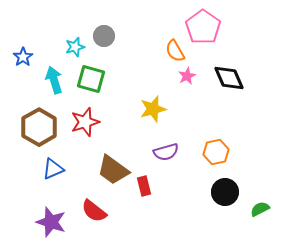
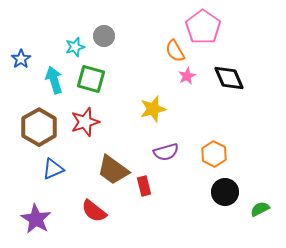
blue star: moved 2 px left, 2 px down
orange hexagon: moved 2 px left, 2 px down; rotated 20 degrees counterclockwise
purple star: moved 15 px left, 3 px up; rotated 12 degrees clockwise
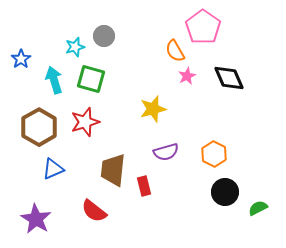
brown trapezoid: rotated 60 degrees clockwise
green semicircle: moved 2 px left, 1 px up
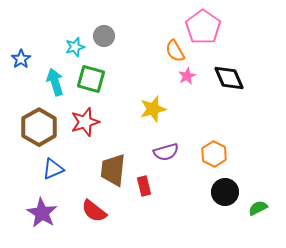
cyan arrow: moved 1 px right, 2 px down
purple star: moved 6 px right, 6 px up
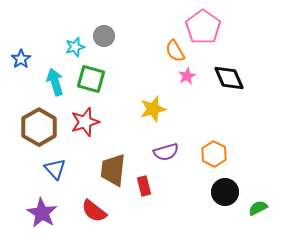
blue triangle: moved 2 px right; rotated 50 degrees counterclockwise
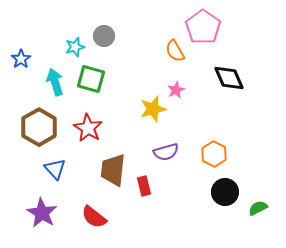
pink star: moved 11 px left, 14 px down
red star: moved 3 px right, 6 px down; rotated 24 degrees counterclockwise
red semicircle: moved 6 px down
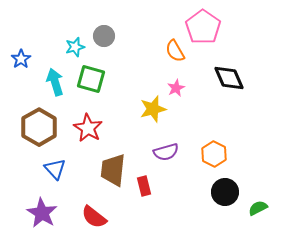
pink star: moved 2 px up
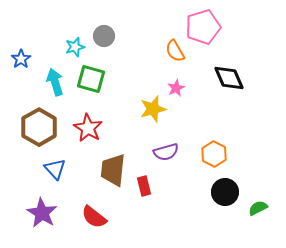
pink pentagon: rotated 20 degrees clockwise
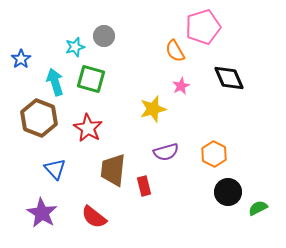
pink star: moved 5 px right, 2 px up
brown hexagon: moved 9 px up; rotated 9 degrees counterclockwise
black circle: moved 3 px right
